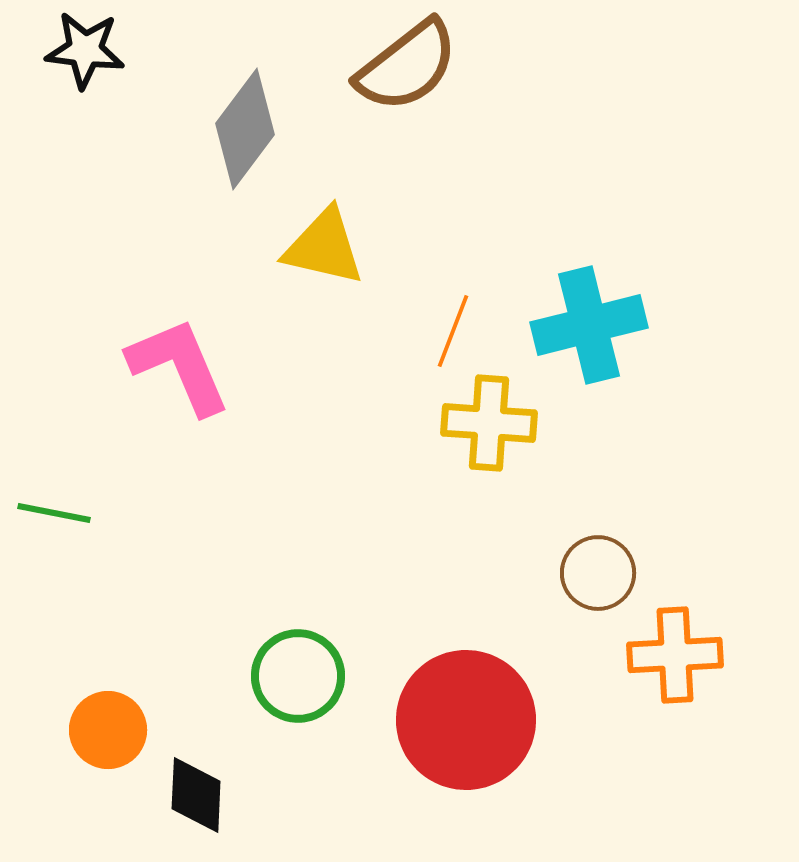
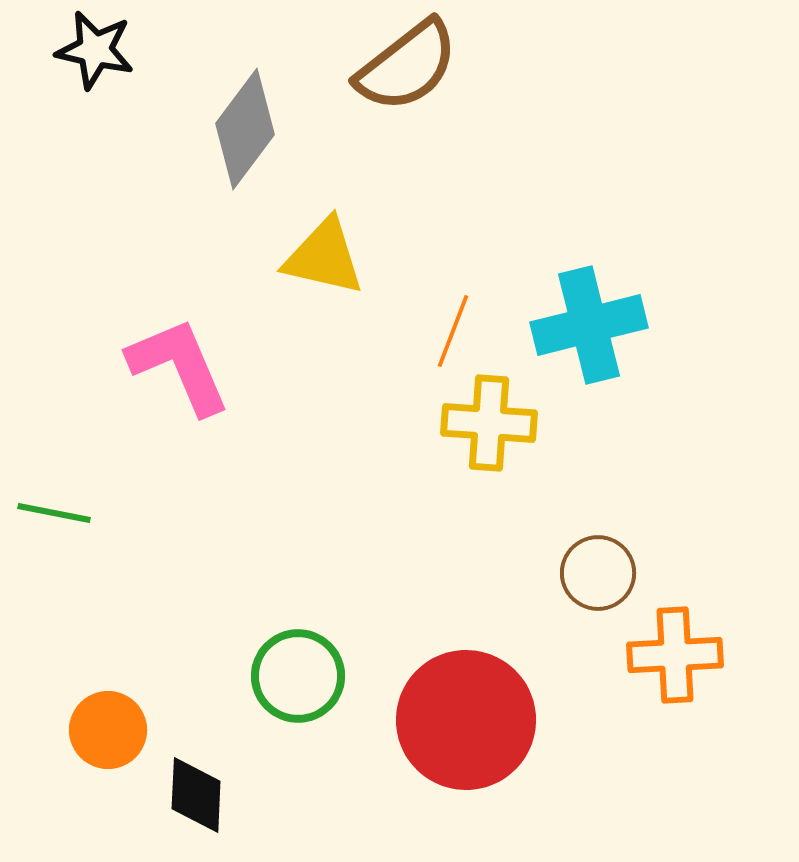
black star: moved 10 px right; rotated 6 degrees clockwise
yellow triangle: moved 10 px down
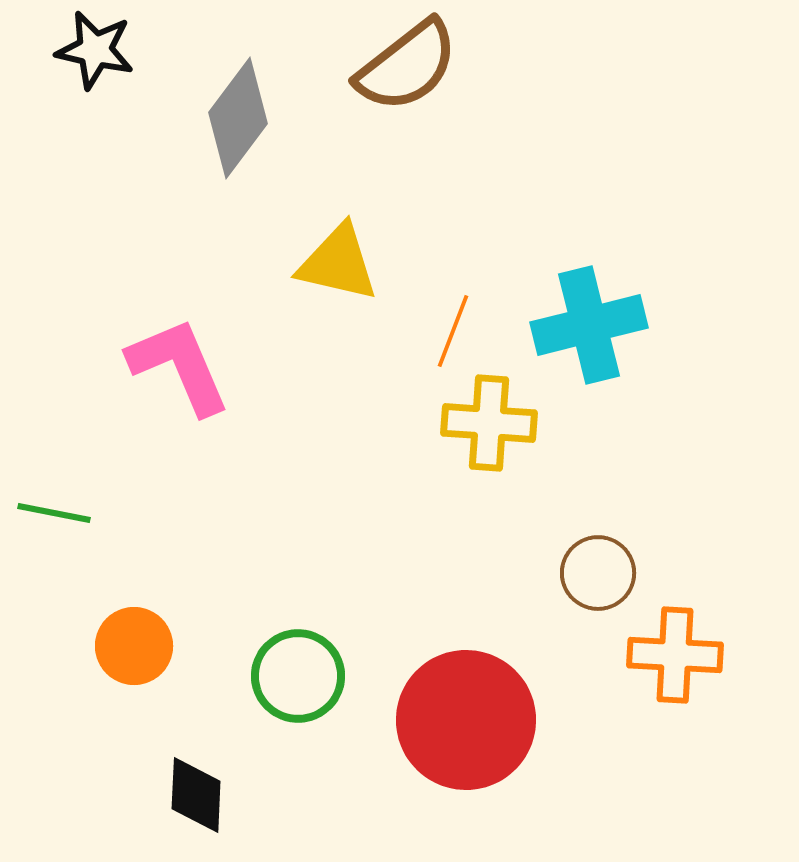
gray diamond: moved 7 px left, 11 px up
yellow triangle: moved 14 px right, 6 px down
orange cross: rotated 6 degrees clockwise
orange circle: moved 26 px right, 84 px up
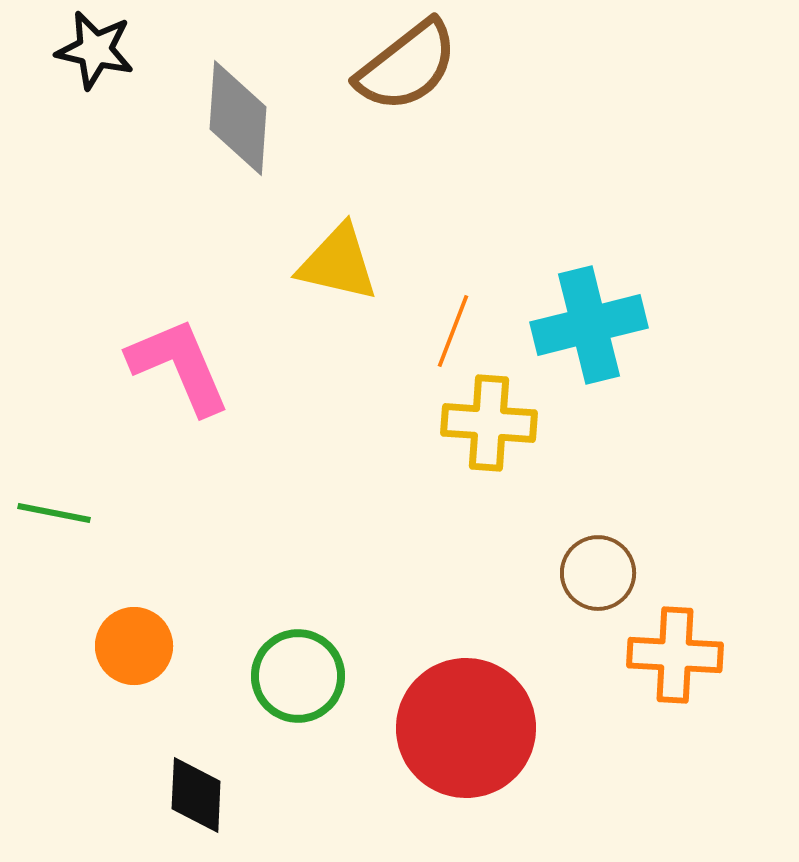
gray diamond: rotated 33 degrees counterclockwise
red circle: moved 8 px down
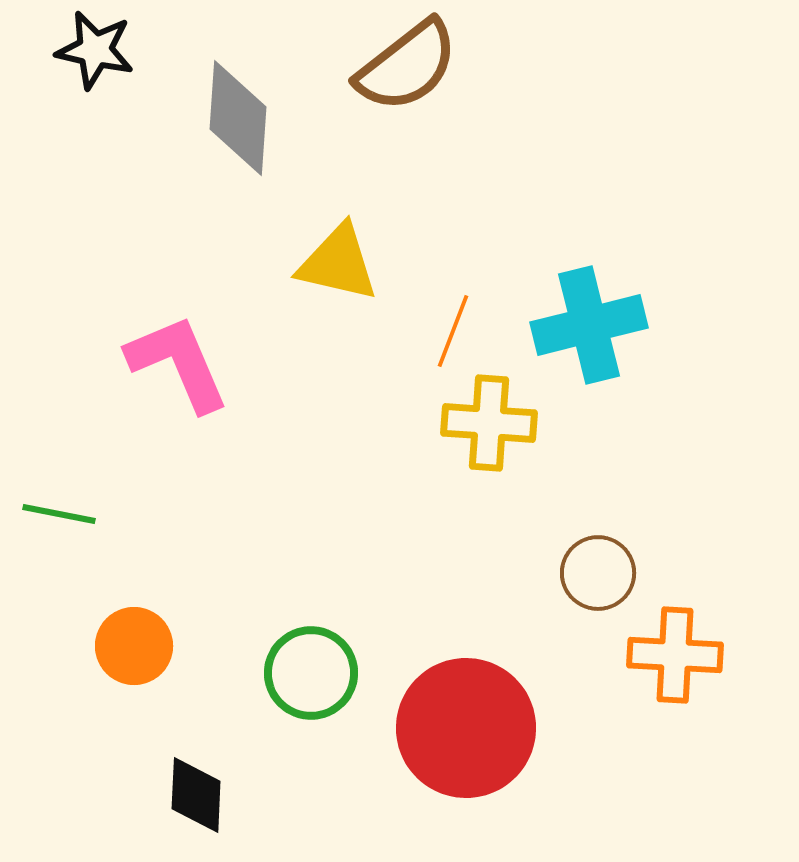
pink L-shape: moved 1 px left, 3 px up
green line: moved 5 px right, 1 px down
green circle: moved 13 px right, 3 px up
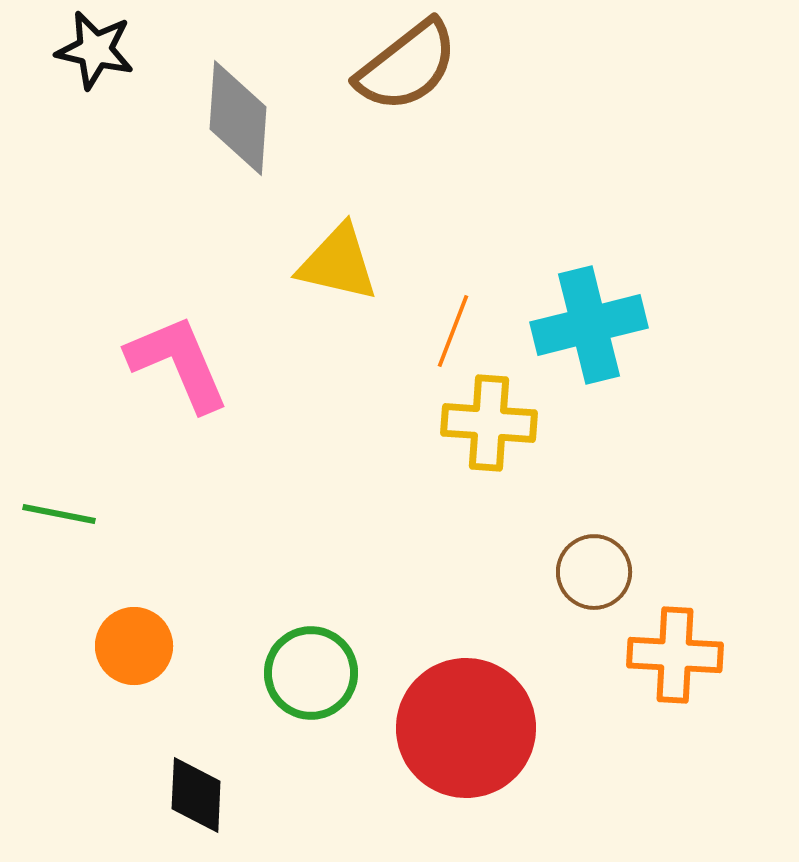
brown circle: moved 4 px left, 1 px up
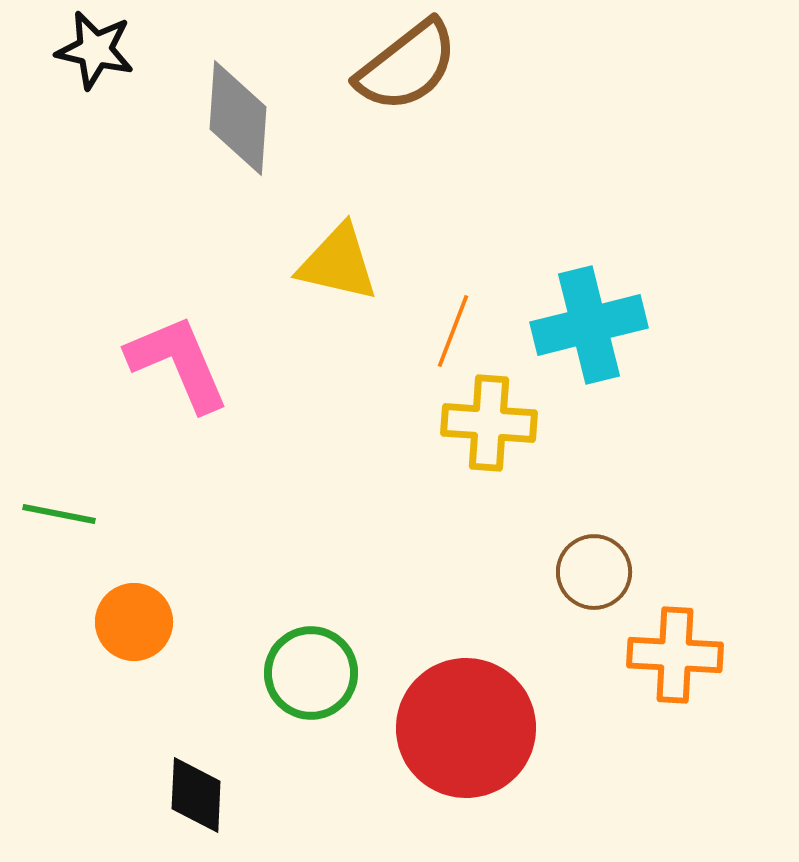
orange circle: moved 24 px up
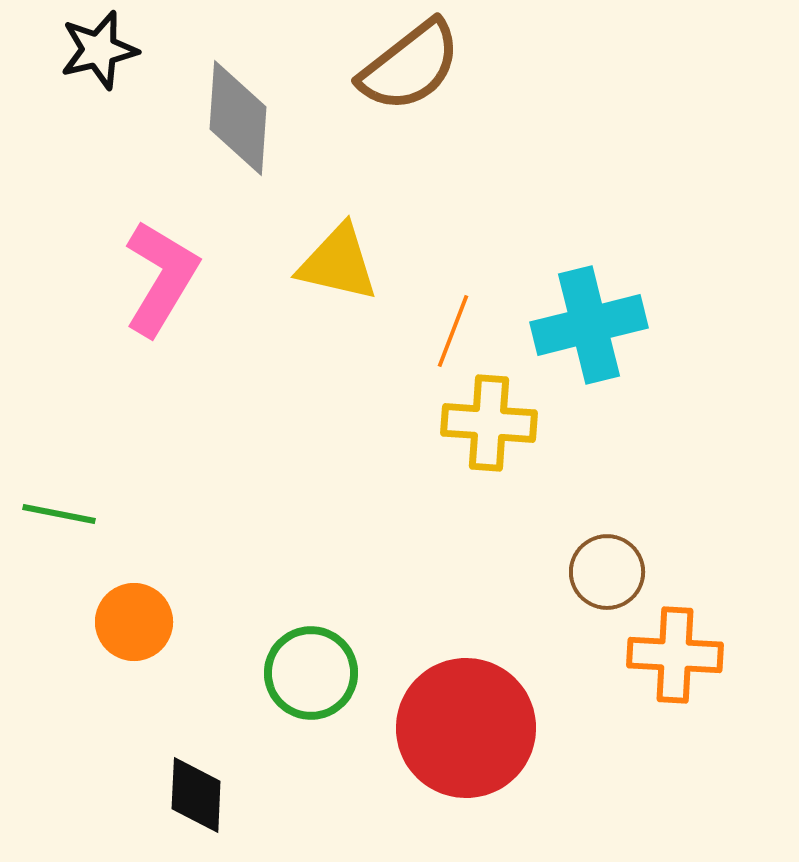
black star: moved 4 px right; rotated 26 degrees counterclockwise
brown semicircle: moved 3 px right
pink L-shape: moved 17 px left, 85 px up; rotated 54 degrees clockwise
brown circle: moved 13 px right
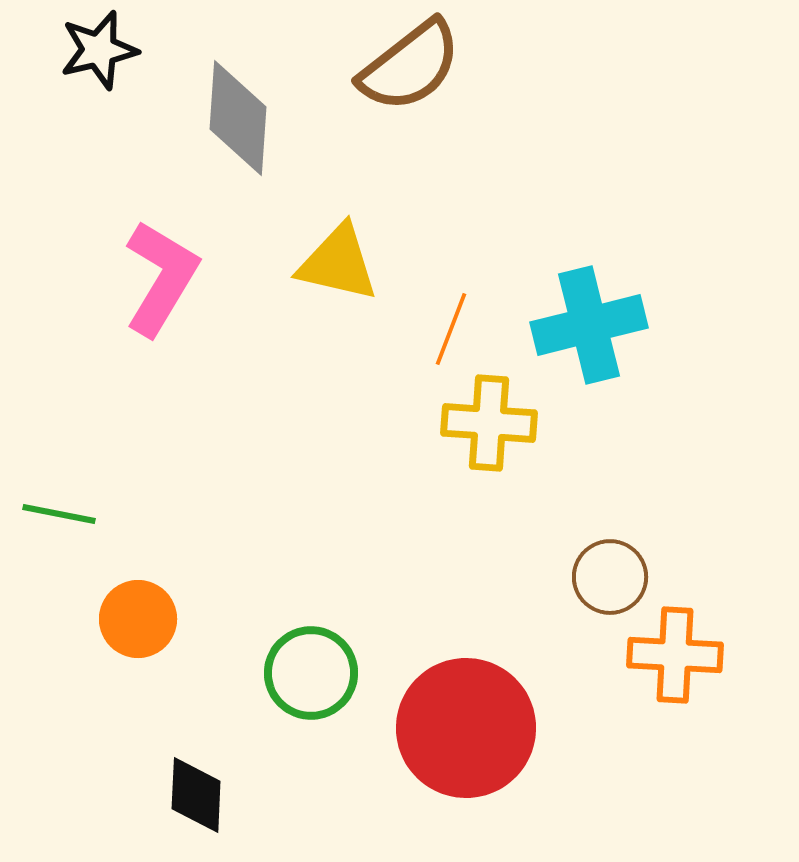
orange line: moved 2 px left, 2 px up
brown circle: moved 3 px right, 5 px down
orange circle: moved 4 px right, 3 px up
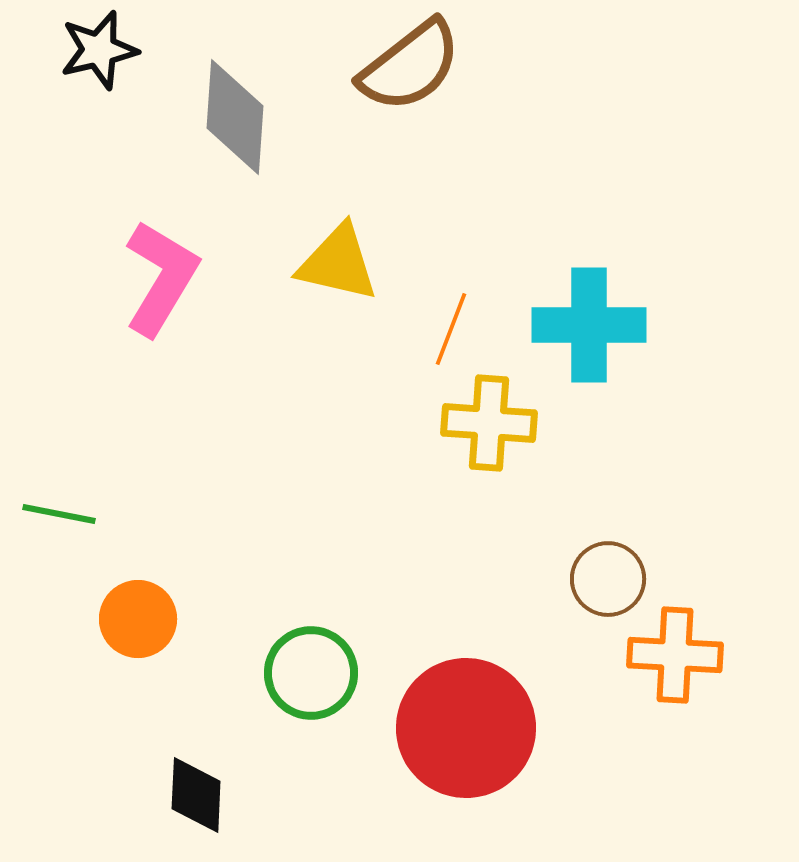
gray diamond: moved 3 px left, 1 px up
cyan cross: rotated 14 degrees clockwise
brown circle: moved 2 px left, 2 px down
